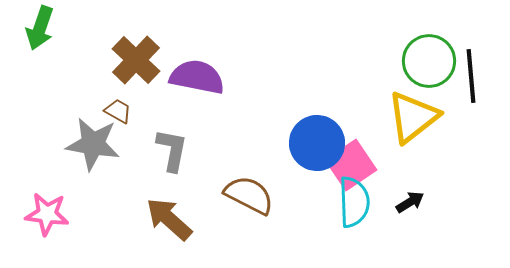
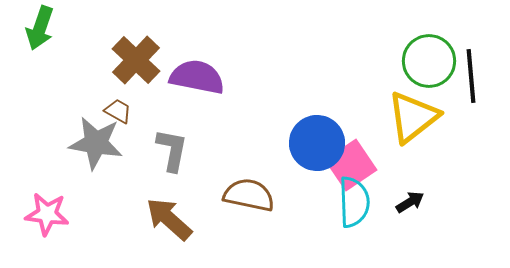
gray star: moved 3 px right, 1 px up
brown semicircle: rotated 15 degrees counterclockwise
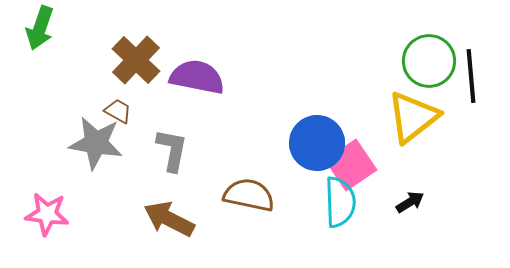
cyan semicircle: moved 14 px left
brown arrow: rotated 15 degrees counterclockwise
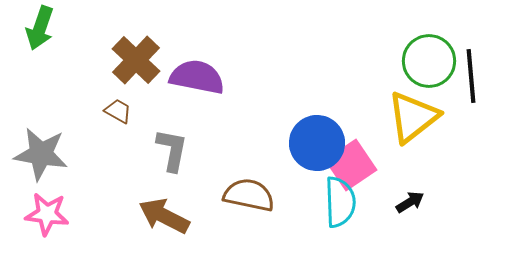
gray star: moved 55 px left, 11 px down
brown arrow: moved 5 px left, 3 px up
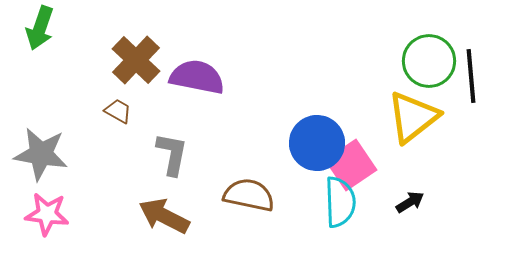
gray L-shape: moved 4 px down
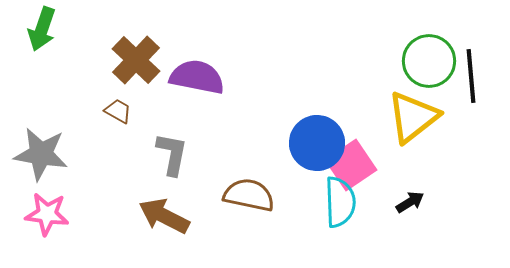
green arrow: moved 2 px right, 1 px down
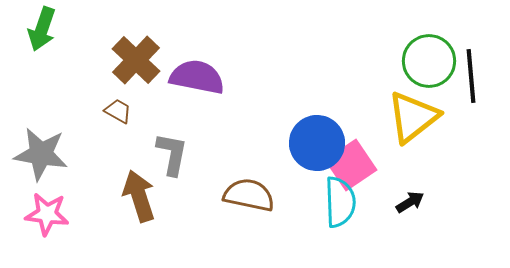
brown arrow: moved 25 px left, 20 px up; rotated 45 degrees clockwise
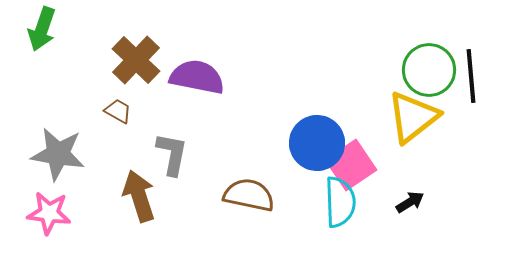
green circle: moved 9 px down
gray star: moved 17 px right
pink star: moved 2 px right, 1 px up
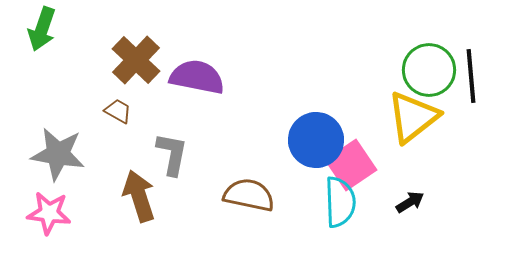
blue circle: moved 1 px left, 3 px up
